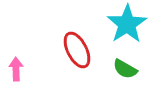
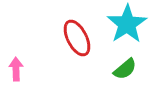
red ellipse: moved 12 px up
green semicircle: rotated 70 degrees counterclockwise
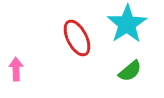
green semicircle: moved 5 px right, 2 px down
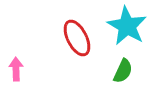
cyan star: moved 2 px down; rotated 9 degrees counterclockwise
green semicircle: moved 7 px left; rotated 25 degrees counterclockwise
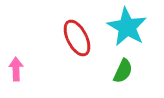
cyan star: moved 1 px down
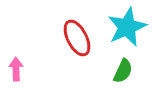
cyan star: rotated 18 degrees clockwise
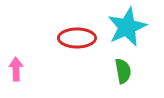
red ellipse: rotated 63 degrees counterclockwise
green semicircle: rotated 35 degrees counterclockwise
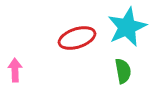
red ellipse: rotated 18 degrees counterclockwise
pink arrow: moved 1 px left, 1 px down
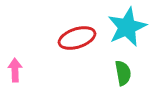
green semicircle: moved 2 px down
